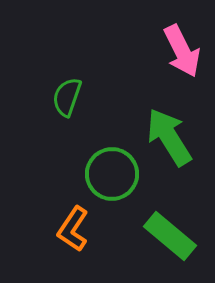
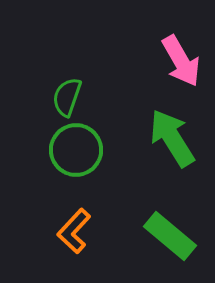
pink arrow: moved 1 px left, 10 px down; rotated 4 degrees counterclockwise
green arrow: moved 3 px right, 1 px down
green circle: moved 36 px left, 24 px up
orange L-shape: moved 1 px right, 2 px down; rotated 9 degrees clockwise
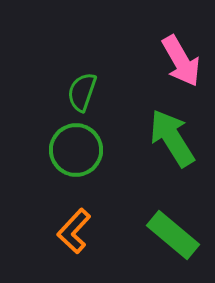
green semicircle: moved 15 px right, 5 px up
green rectangle: moved 3 px right, 1 px up
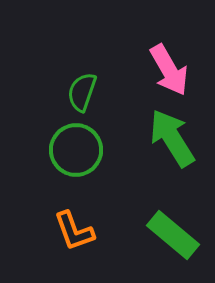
pink arrow: moved 12 px left, 9 px down
orange L-shape: rotated 63 degrees counterclockwise
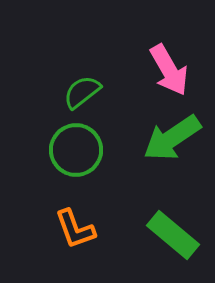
green semicircle: rotated 33 degrees clockwise
green arrow: rotated 92 degrees counterclockwise
orange L-shape: moved 1 px right, 2 px up
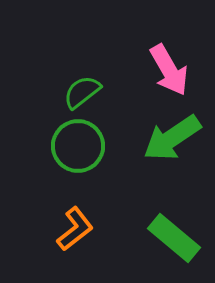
green circle: moved 2 px right, 4 px up
orange L-shape: rotated 108 degrees counterclockwise
green rectangle: moved 1 px right, 3 px down
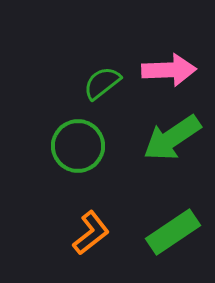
pink arrow: rotated 62 degrees counterclockwise
green semicircle: moved 20 px right, 9 px up
orange L-shape: moved 16 px right, 4 px down
green rectangle: moved 1 px left, 6 px up; rotated 74 degrees counterclockwise
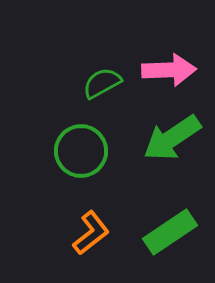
green semicircle: rotated 9 degrees clockwise
green circle: moved 3 px right, 5 px down
green rectangle: moved 3 px left
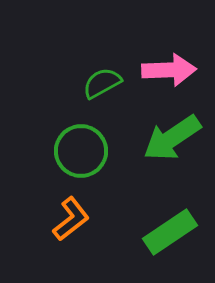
orange L-shape: moved 20 px left, 14 px up
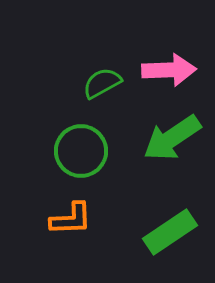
orange L-shape: rotated 36 degrees clockwise
